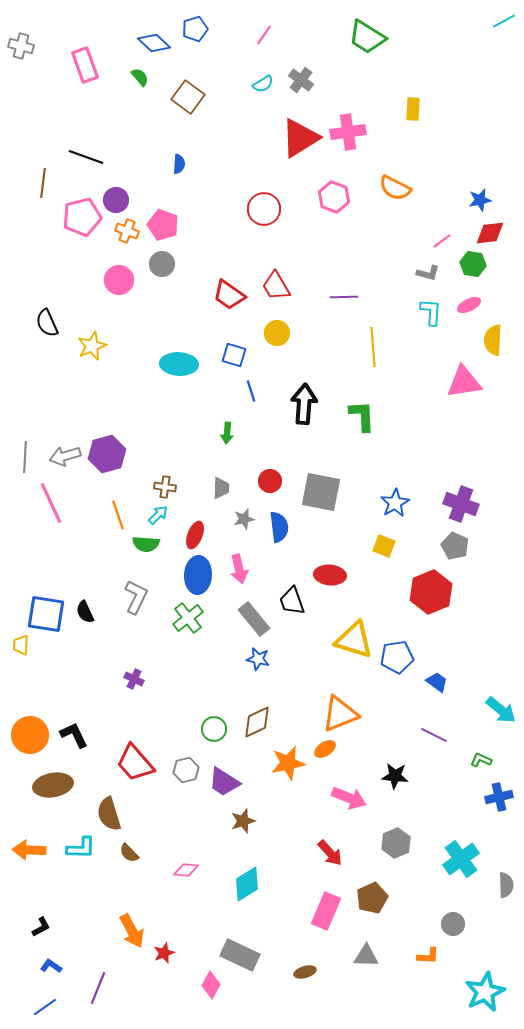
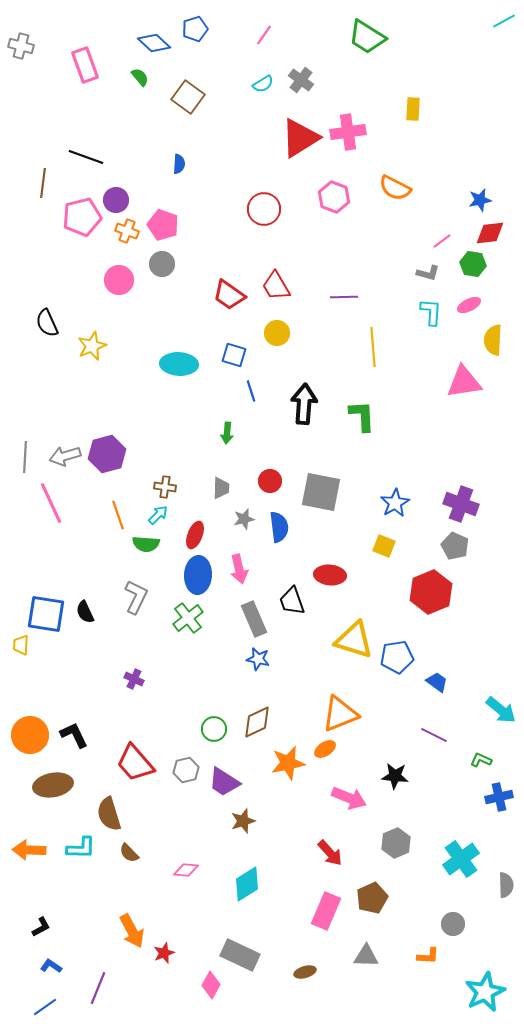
gray rectangle at (254, 619): rotated 16 degrees clockwise
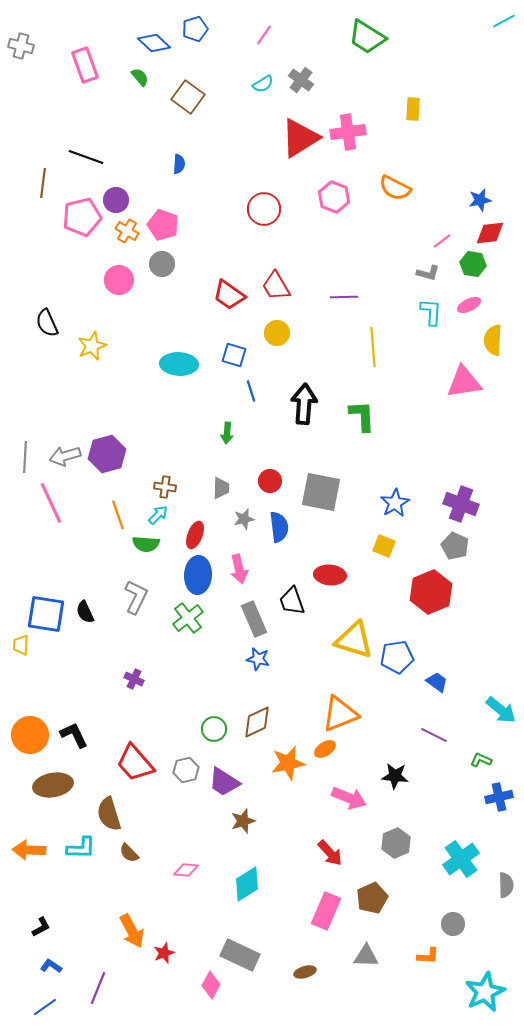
orange cross at (127, 231): rotated 10 degrees clockwise
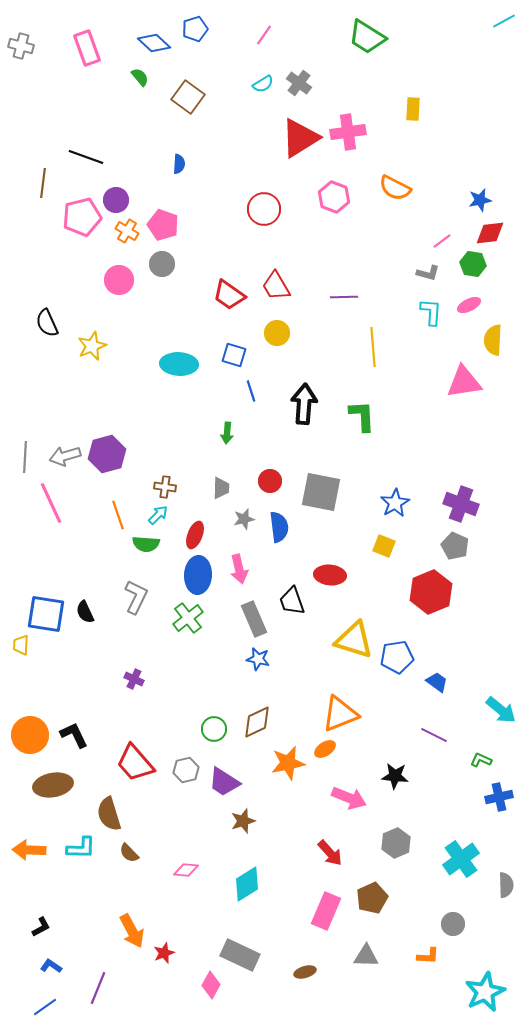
pink rectangle at (85, 65): moved 2 px right, 17 px up
gray cross at (301, 80): moved 2 px left, 3 px down
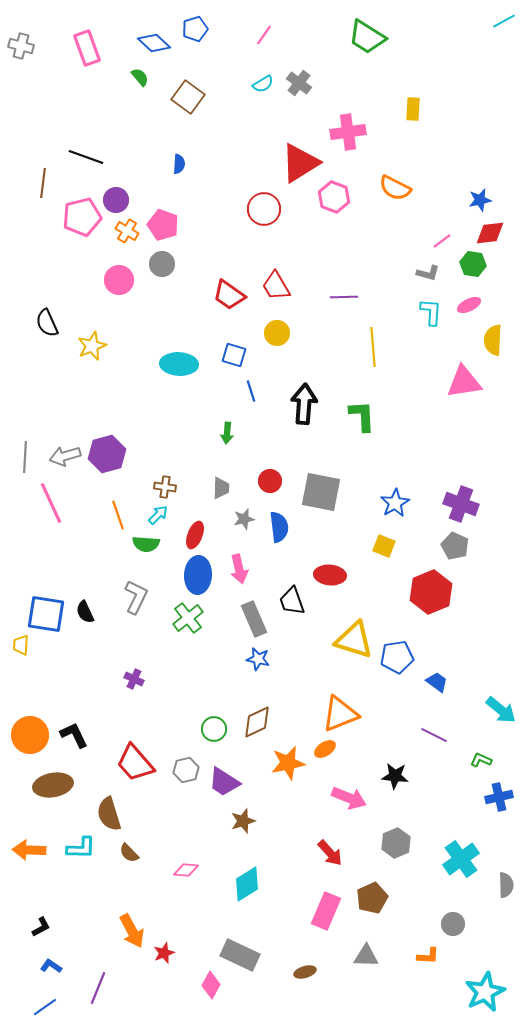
red triangle at (300, 138): moved 25 px down
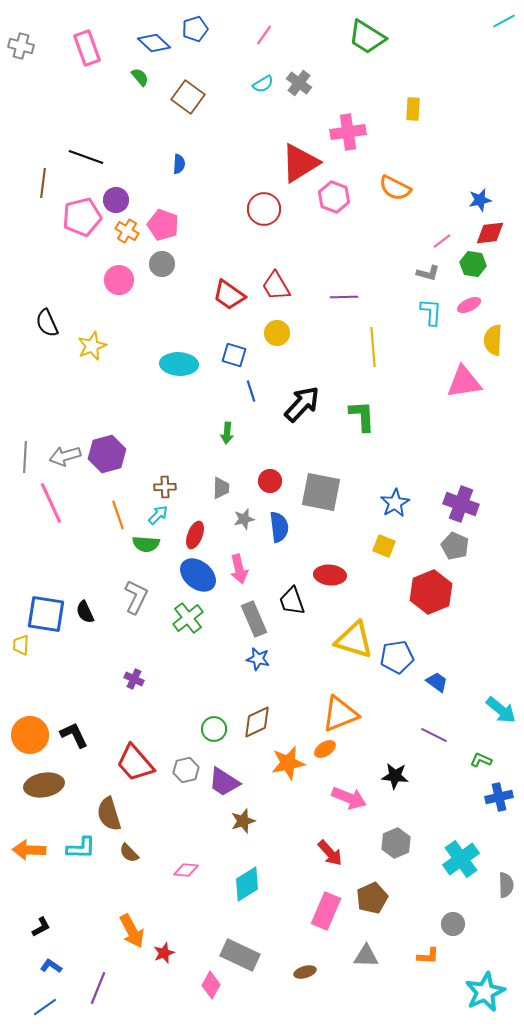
black arrow at (304, 404): moved 2 px left; rotated 39 degrees clockwise
brown cross at (165, 487): rotated 10 degrees counterclockwise
blue ellipse at (198, 575): rotated 54 degrees counterclockwise
brown ellipse at (53, 785): moved 9 px left
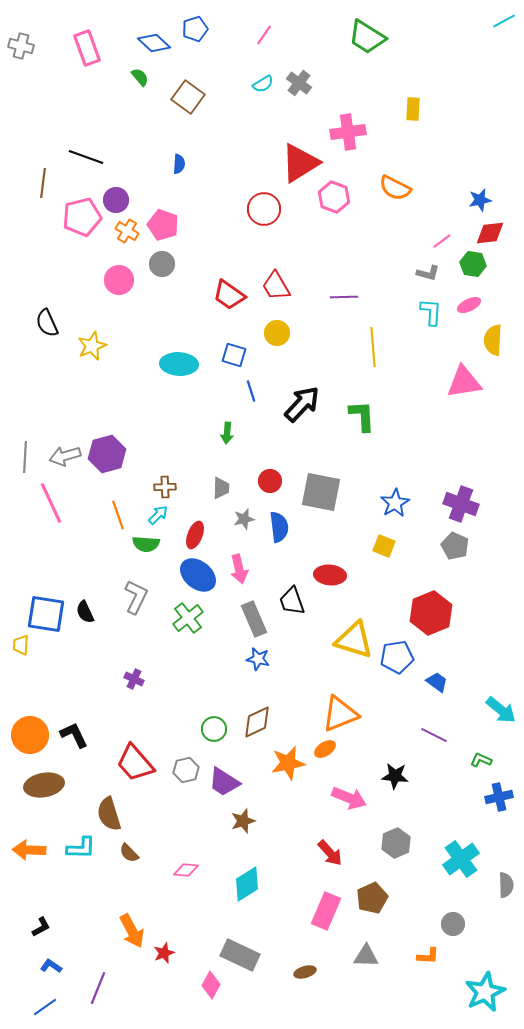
red hexagon at (431, 592): moved 21 px down
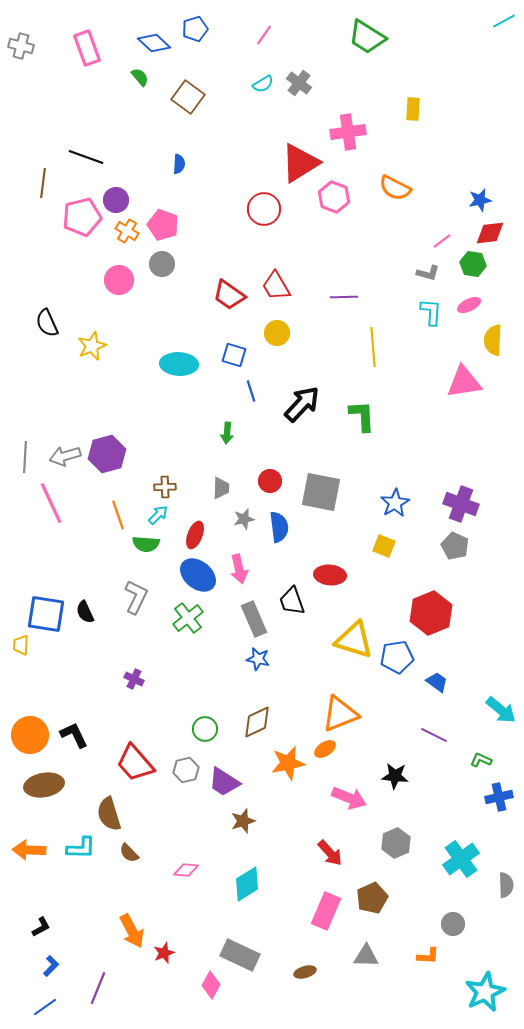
green circle at (214, 729): moved 9 px left
blue L-shape at (51, 966): rotated 100 degrees clockwise
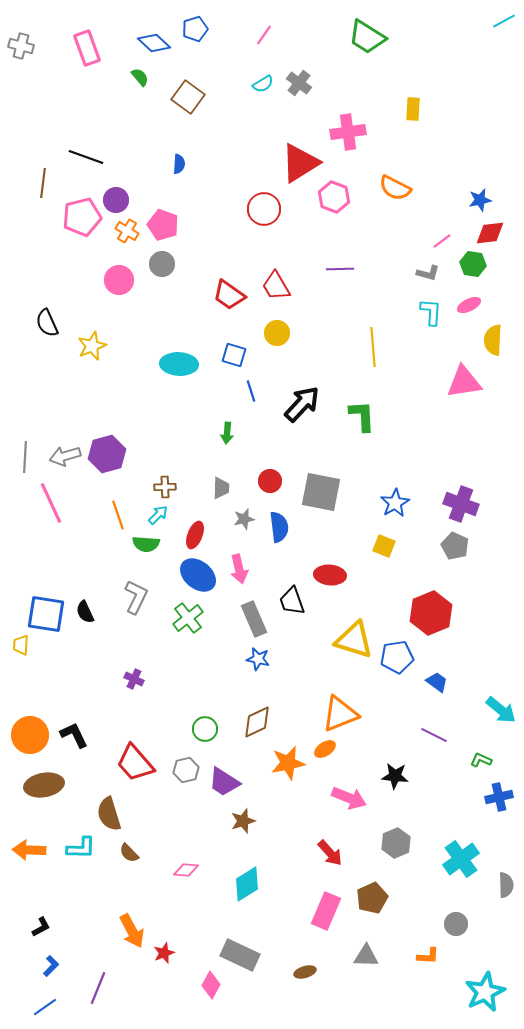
purple line at (344, 297): moved 4 px left, 28 px up
gray circle at (453, 924): moved 3 px right
